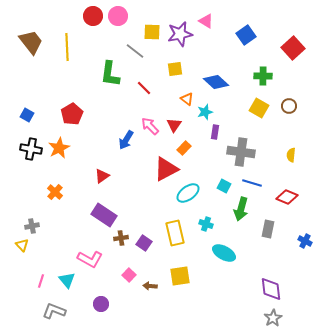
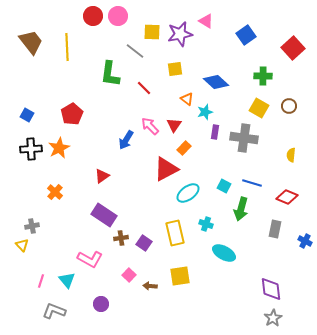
black cross at (31, 149): rotated 15 degrees counterclockwise
gray cross at (241, 152): moved 3 px right, 14 px up
gray rectangle at (268, 229): moved 7 px right
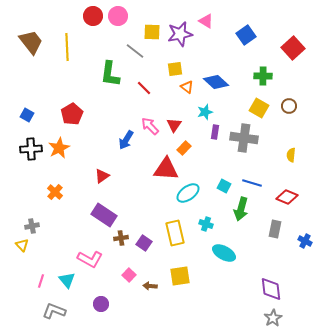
orange triangle at (187, 99): moved 12 px up
red triangle at (166, 169): rotated 32 degrees clockwise
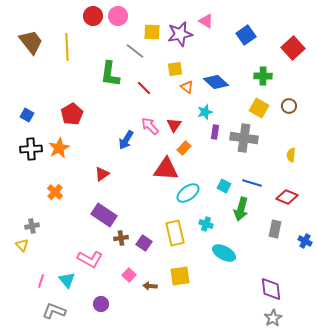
red triangle at (102, 176): moved 2 px up
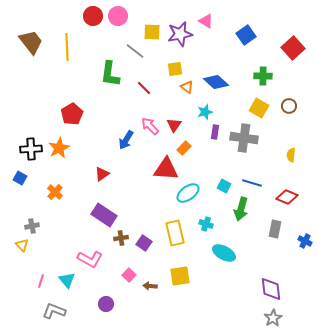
blue square at (27, 115): moved 7 px left, 63 px down
purple circle at (101, 304): moved 5 px right
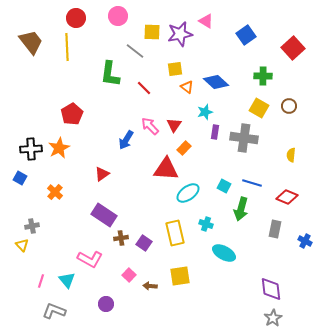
red circle at (93, 16): moved 17 px left, 2 px down
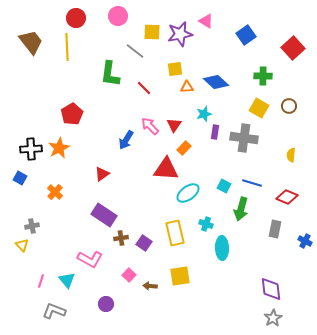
orange triangle at (187, 87): rotated 40 degrees counterclockwise
cyan star at (205, 112): moved 1 px left, 2 px down
cyan ellipse at (224, 253): moved 2 px left, 5 px up; rotated 60 degrees clockwise
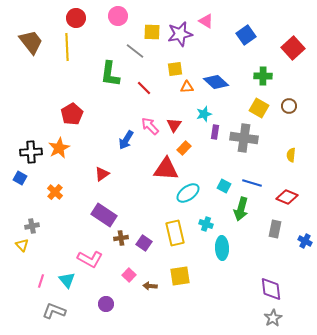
black cross at (31, 149): moved 3 px down
